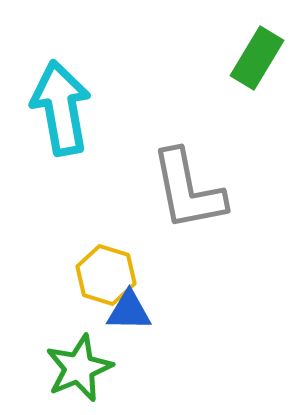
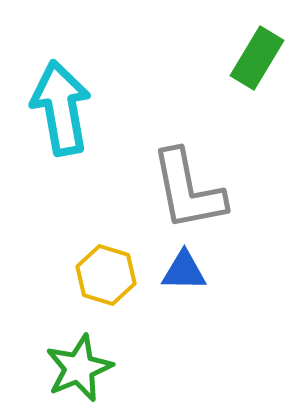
blue triangle: moved 55 px right, 40 px up
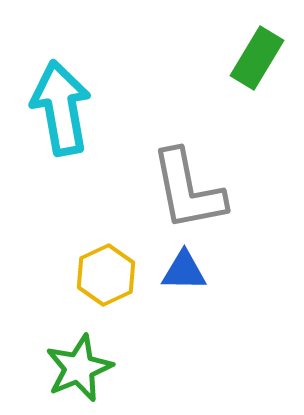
yellow hexagon: rotated 18 degrees clockwise
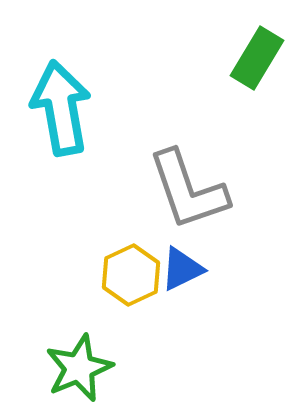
gray L-shape: rotated 8 degrees counterclockwise
blue triangle: moved 2 px left, 2 px up; rotated 27 degrees counterclockwise
yellow hexagon: moved 25 px right
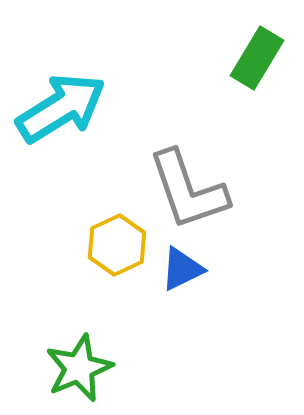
cyan arrow: rotated 68 degrees clockwise
yellow hexagon: moved 14 px left, 30 px up
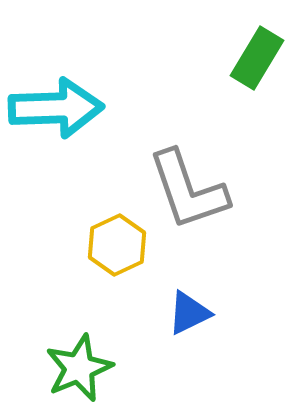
cyan arrow: moved 5 px left; rotated 30 degrees clockwise
blue triangle: moved 7 px right, 44 px down
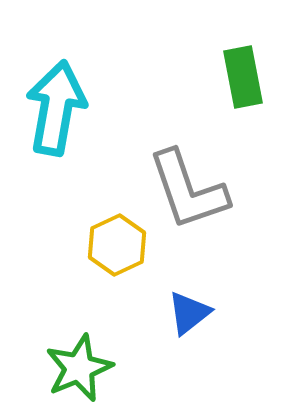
green rectangle: moved 14 px left, 19 px down; rotated 42 degrees counterclockwise
cyan arrow: rotated 78 degrees counterclockwise
blue triangle: rotated 12 degrees counterclockwise
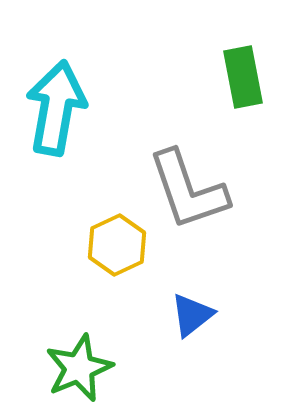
blue triangle: moved 3 px right, 2 px down
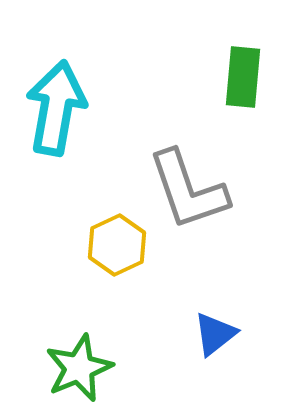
green rectangle: rotated 16 degrees clockwise
blue triangle: moved 23 px right, 19 px down
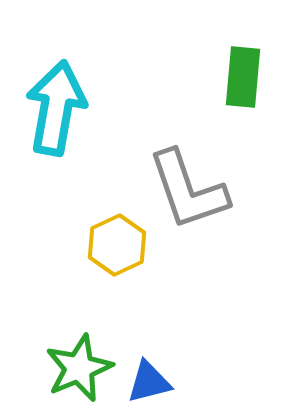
blue triangle: moved 66 px left, 48 px down; rotated 24 degrees clockwise
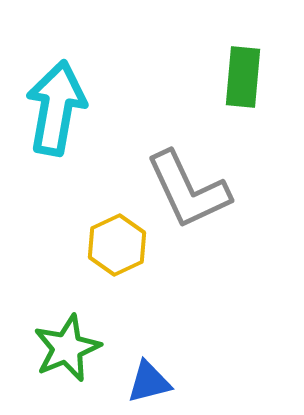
gray L-shape: rotated 6 degrees counterclockwise
green star: moved 12 px left, 20 px up
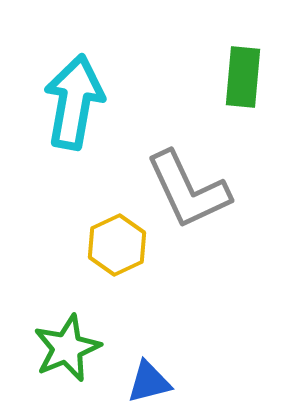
cyan arrow: moved 18 px right, 6 px up
